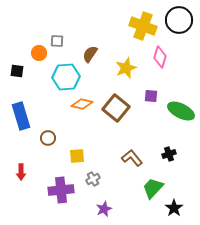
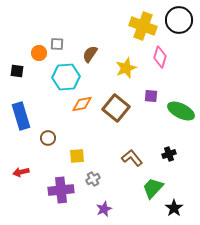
gray square: moved 3 px down
orange diamond: rotated 25 degrees counterclockwise
red arrow: rotated 77 degrees clockwise
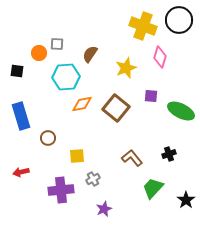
black star: moved 12 px right, 8 px up
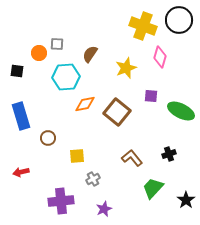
orange diamond: moved 3 px right
brown square: moved 1 px right, 4 px down
purple cross: moved 11 px down
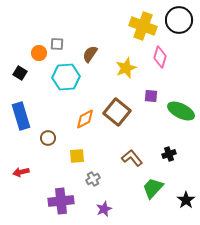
black square: moved 3 px right, 2 px down; rotated 24 degrees clockwise
orange diamond: moved 15 px down; rotated 15 degrees counterclockwise
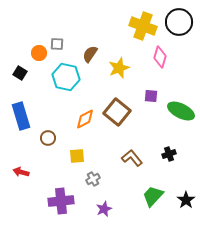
black circle: moved 2 px down
yellow star: moved 7 px left
cyan hexagon: rotated 16 degrees clockwise
red arrow: rotated 28 degrees clockwise
green trapezoid: moved 8 px down
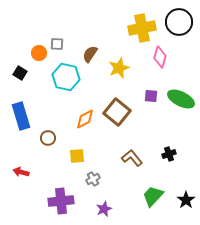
yellow cross: moved 1 px left, 2 px down; rotated 32 degrees counterclockwise
green ellipse: moved 12 px up
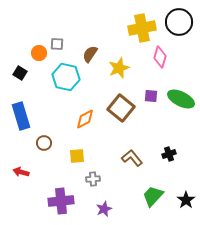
brown square: moved 4 px right, 4 px up
brown circle: moved 4 px left, 5 px down
gray cross: rotated 24 degrees clockwise
